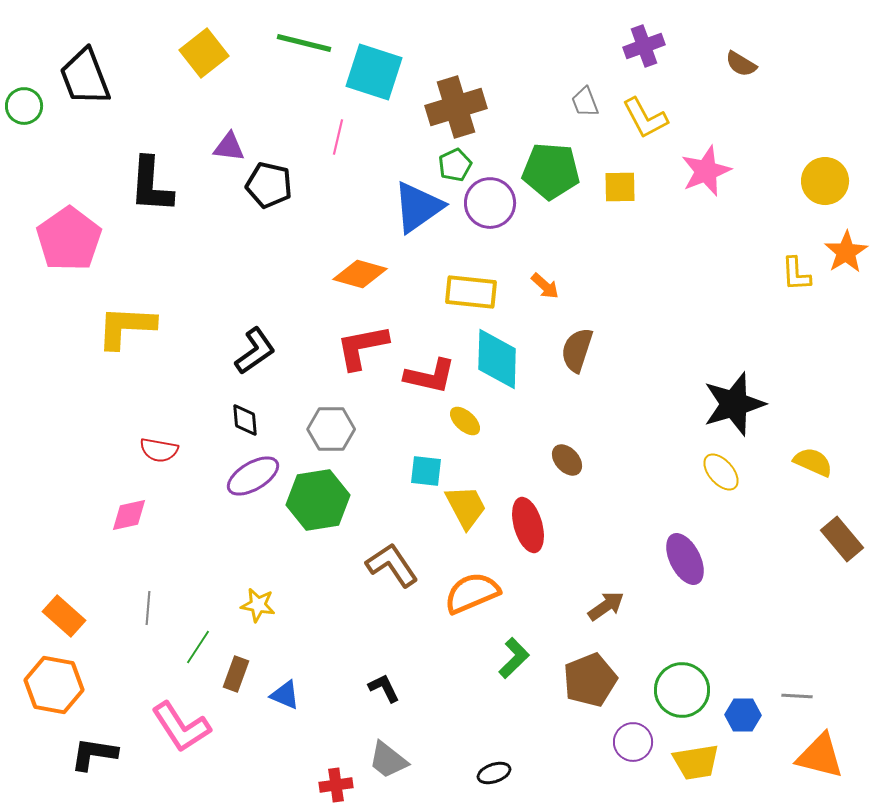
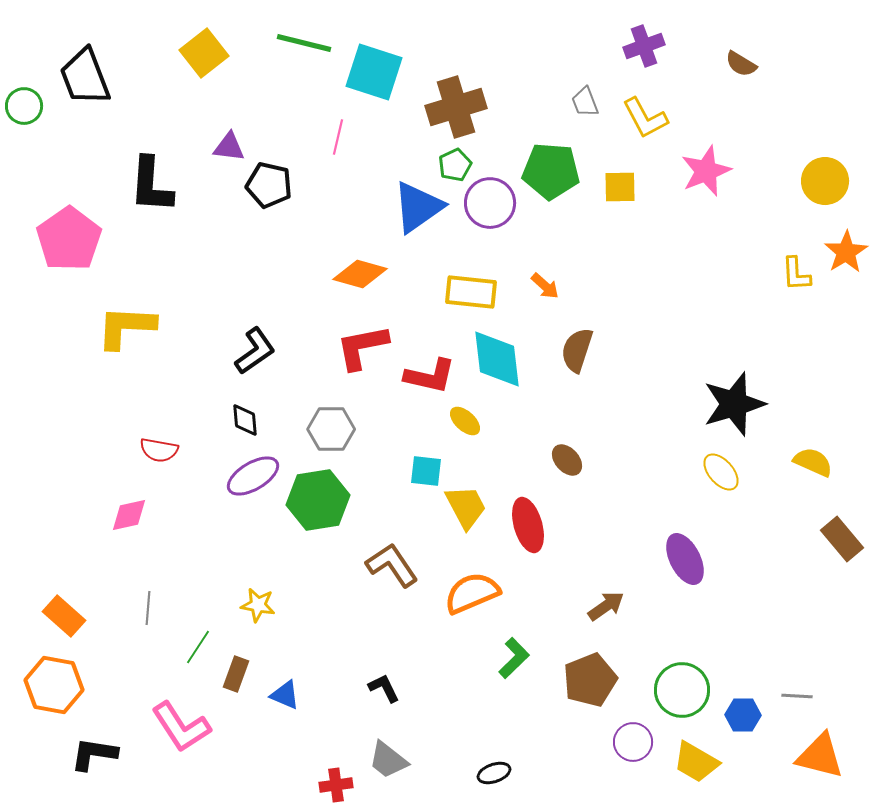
cyan diamond at (497, 359): rotated 8 degrees counterclockwise
yellow trapezoid at (696, 762): rotated 39 degrees clockwise
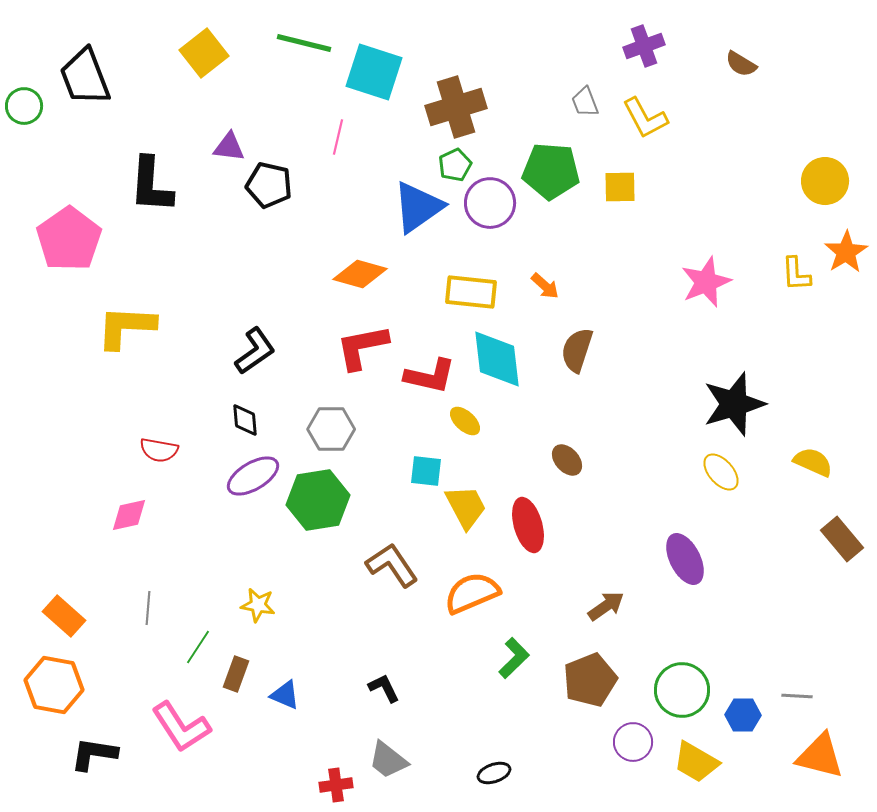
pink star at (706, 171): moved 111 px down
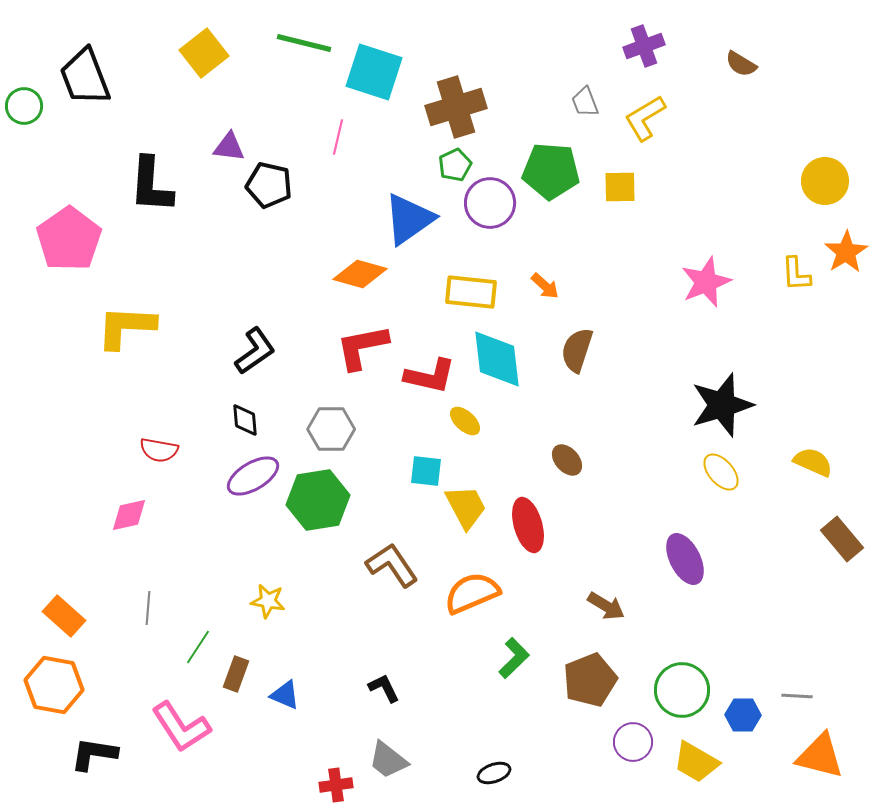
yellow L-shape at (645, 118): rotated 87 degrees clockwise
blue triangle at (418, 207): moved 9 px left, 12 px down
black star at (734, 404): moved 12 px left, 1 px down
yellow star at (258, 605): moved 10 px right, 4 px up
brown arrow at (606, 606): rotated 66 degrees clockwise
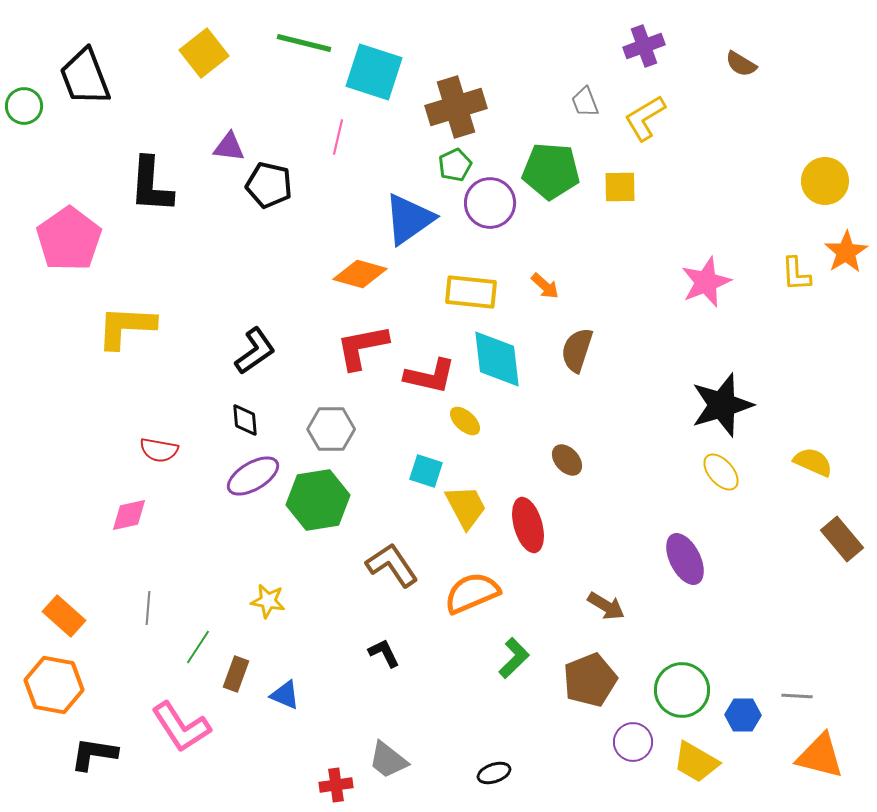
cyan square at (426, 471): rotated 12 degrees clockwise
black L-shape at (384, 688): moved 35 px up
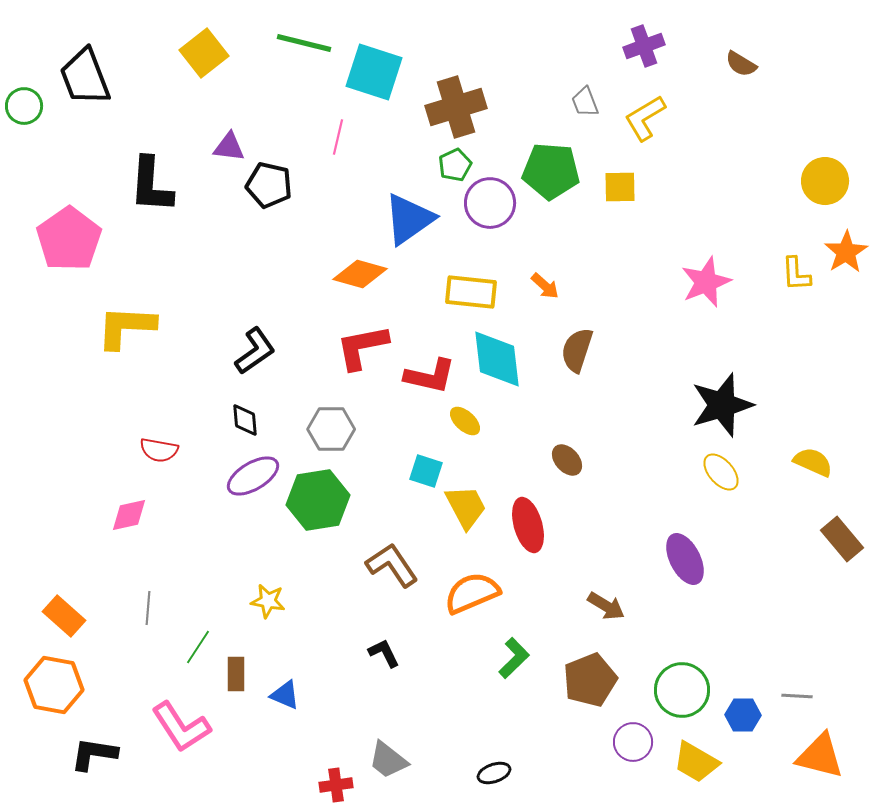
brown rectangle at (236, 674): rotated 20 degrees counterclockwise
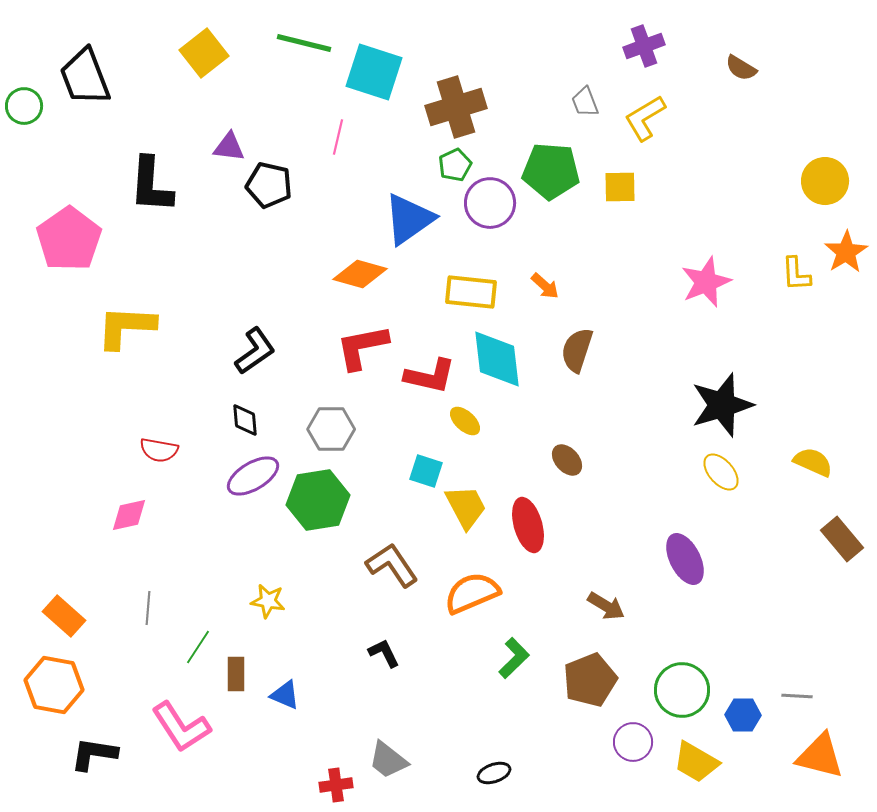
brown semicircle at (741, 64): moved 4 px down
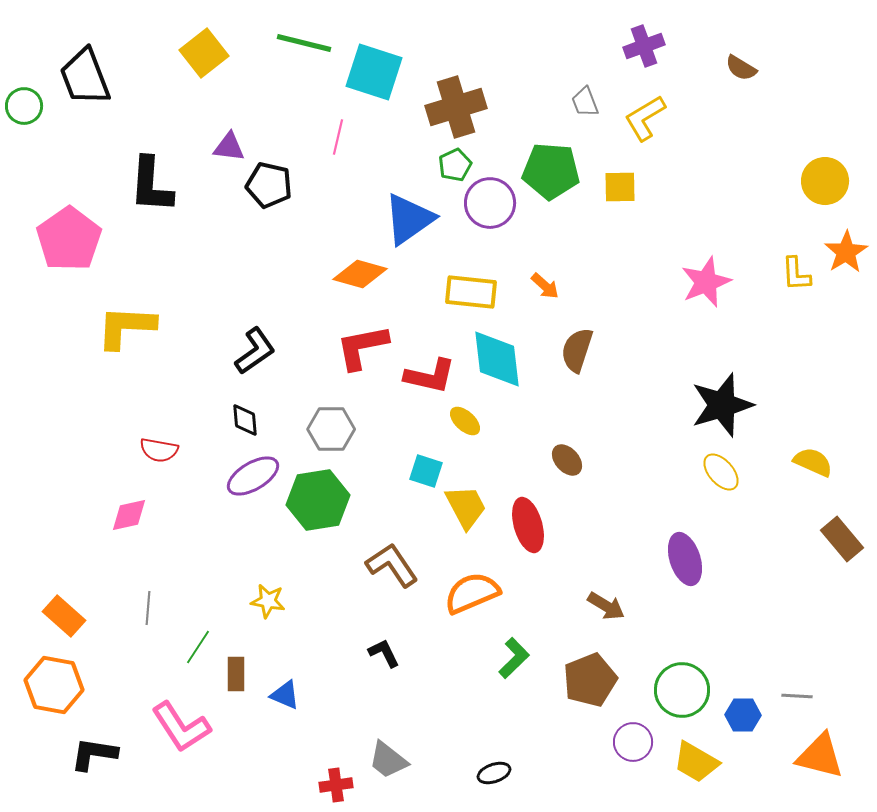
purple ellipse at (685, 559): rotated 9 degrees clockwise
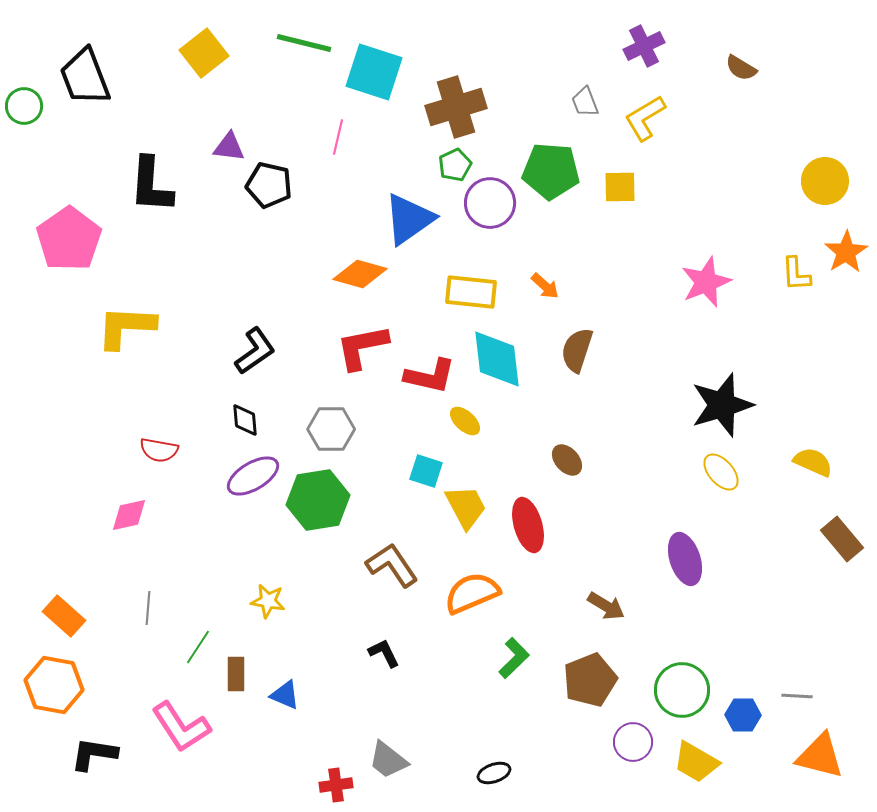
purple cross at (644, 46): rotated 6 degrees counterclockwise
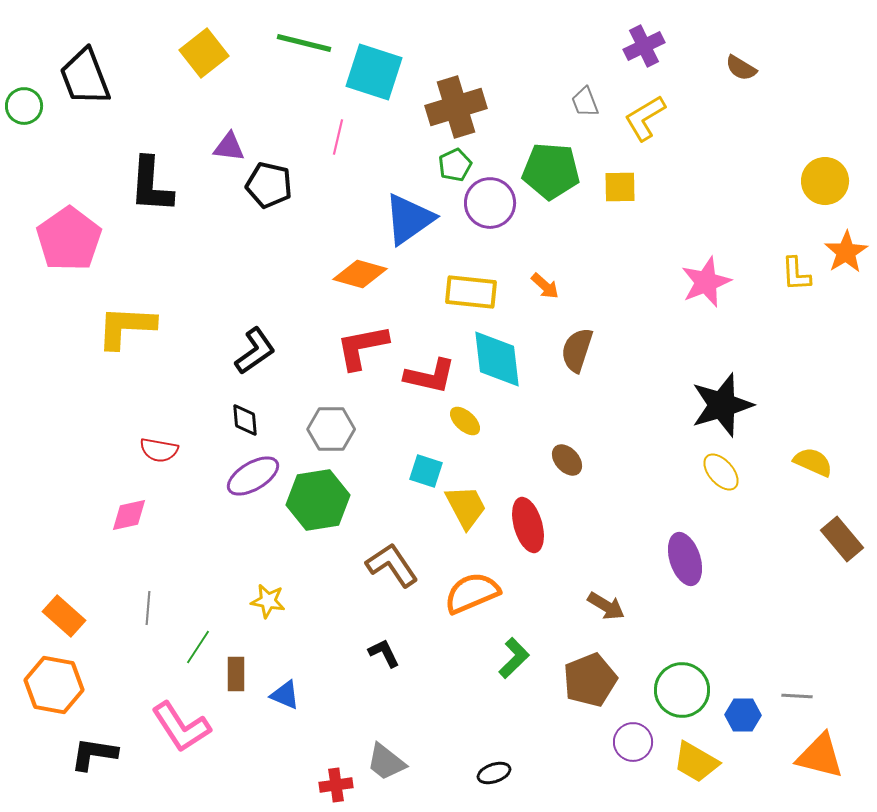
gray trapezoid at (388, 760): moved 2 px left, 2 px down
